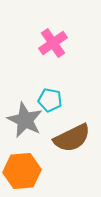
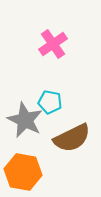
pink cross: moved 1 px down
cyan pentagon: moved 2 px down
orange hexagon: moved 1 px right, 1 px down; rotated 15 degrees clockwise
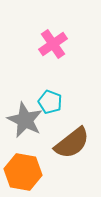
cyan pentagon: rotated 10 degrees clockwise
brown semicircle: moved 5 px down; rotated 12 degrees counterclockwise
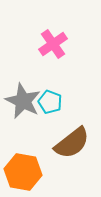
gray star: moved 2 px left, 19 px up
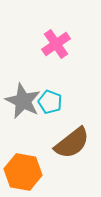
pink cross: moved 3 px right
